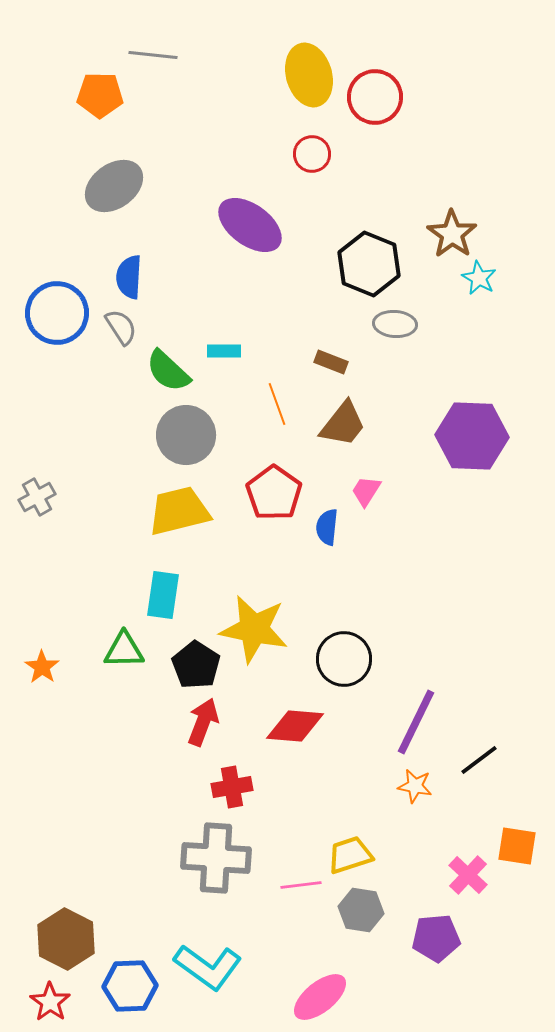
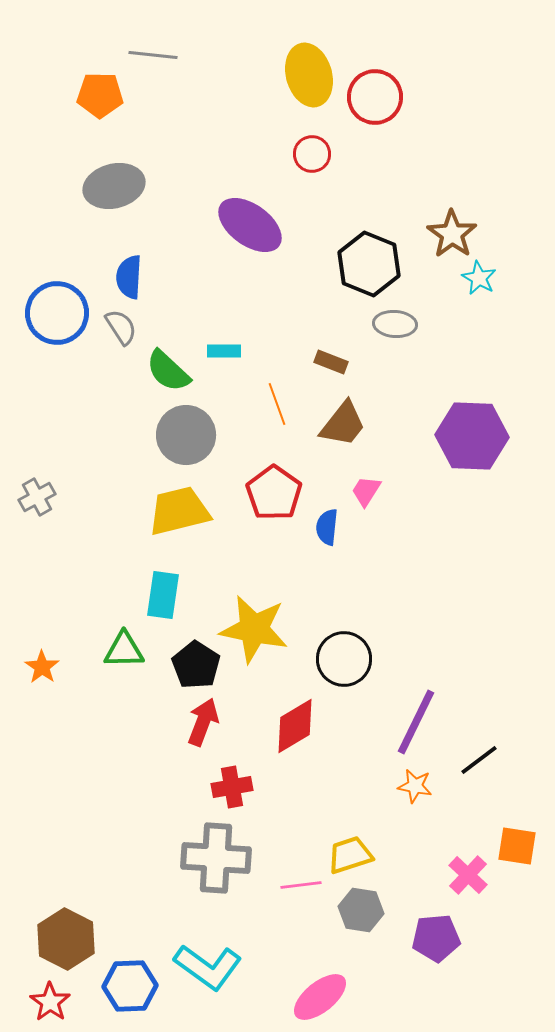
gray ellipse at (114, 186): rotated 22 degrees clockwise
red diamond at (295, 726): rotated 36 degrees counterclockwise
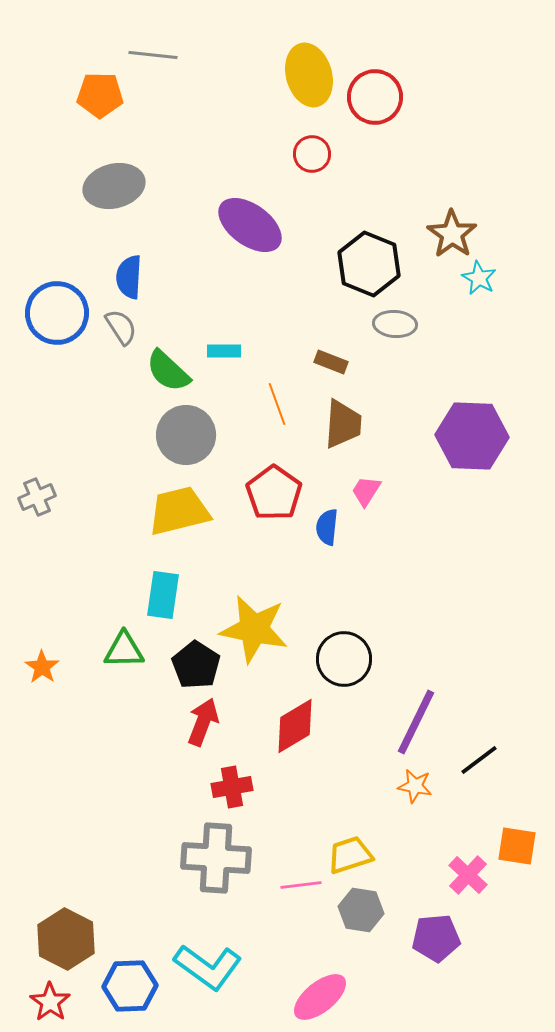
brown trapezoid at (343, 424): rotated 34 degrees counterclockwise
gray cross at (37, 497): rotated 6 degrees clockwise
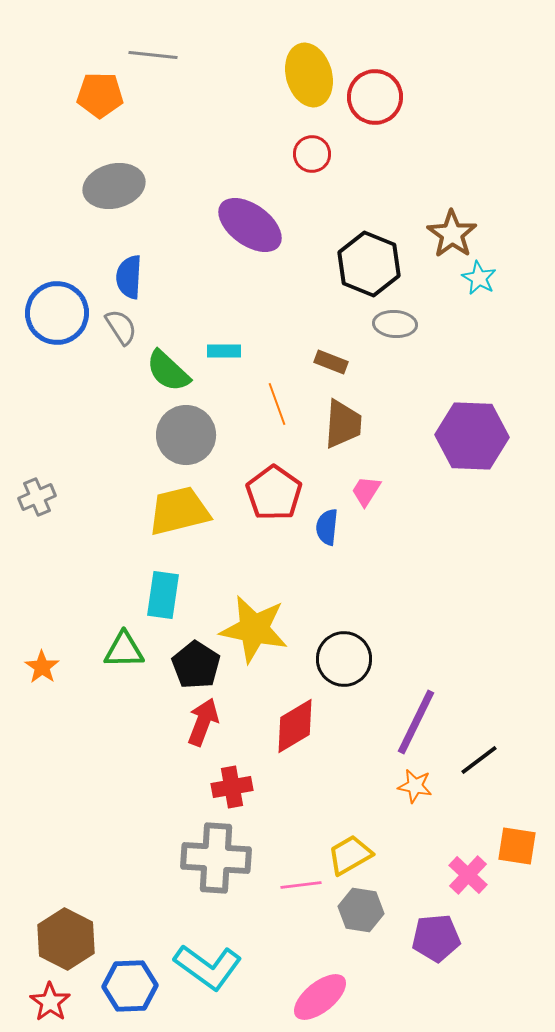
yellow trapezoid at (350, 855): rotated 12 degrees counterclockwise
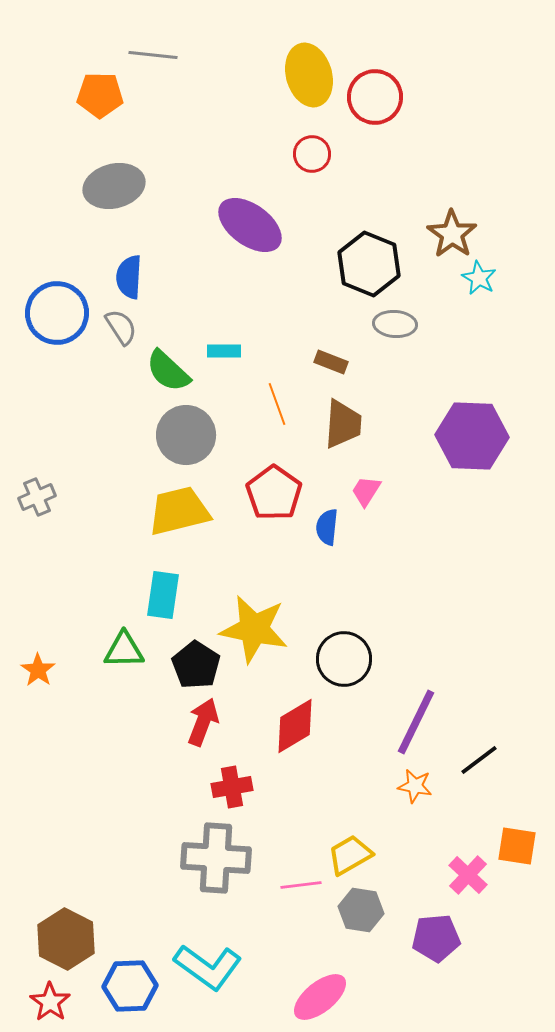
orange star at (42, 667): moved 4 px left, 3 px down
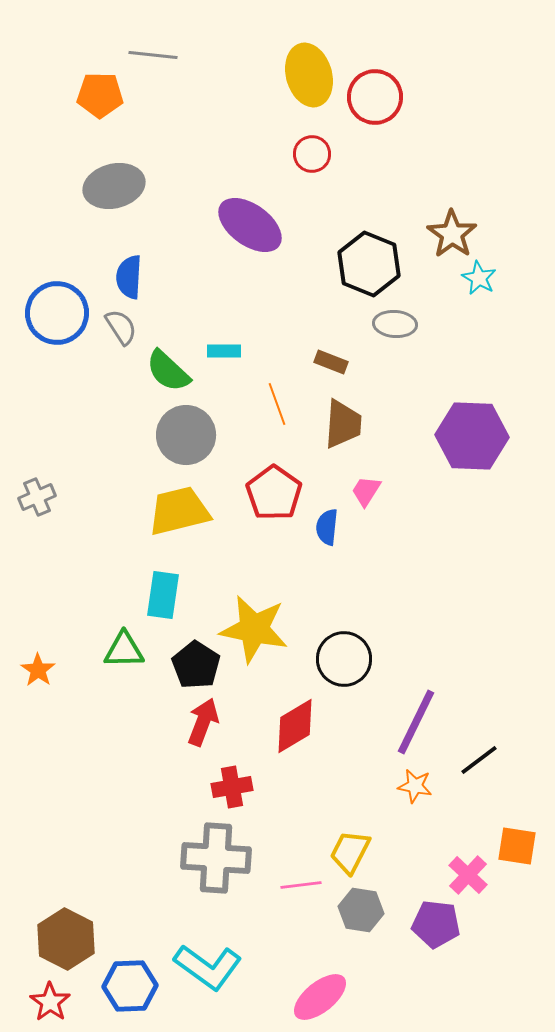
yellow trapezoid at (350, 855): moved 3 px up; rotated 33 degrees counterclockwise
purple pentagon at (436, 938): moved 14 px up; rotated 12 degrees clockwise
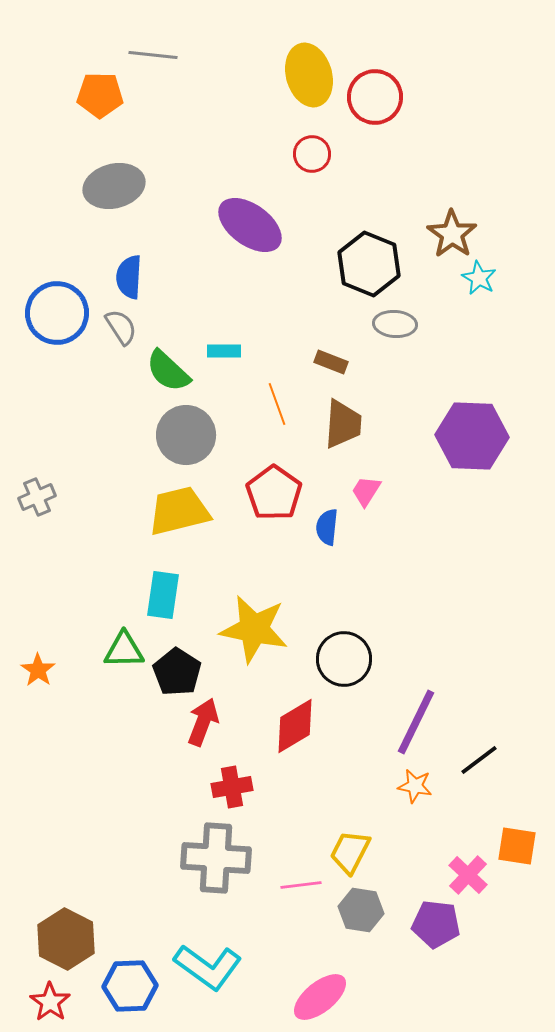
black pentagon at (196, 665): moved 19 px left, 7 px down
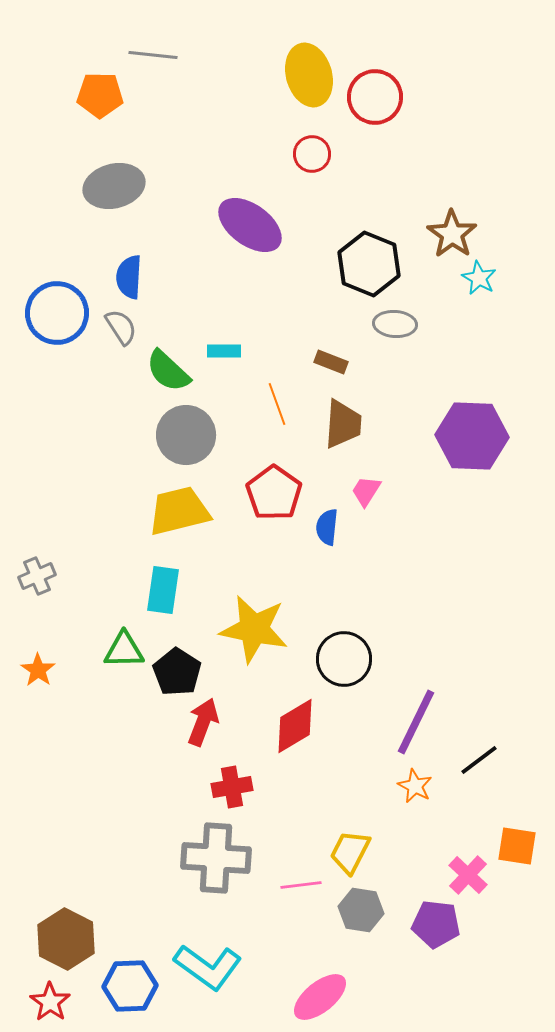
gray cross at (37, 497): moved 79 px down
cyan rectangle at (163, 595): moved 5 px up
orange star at (415, 786): rotated 16 degrees clockwise
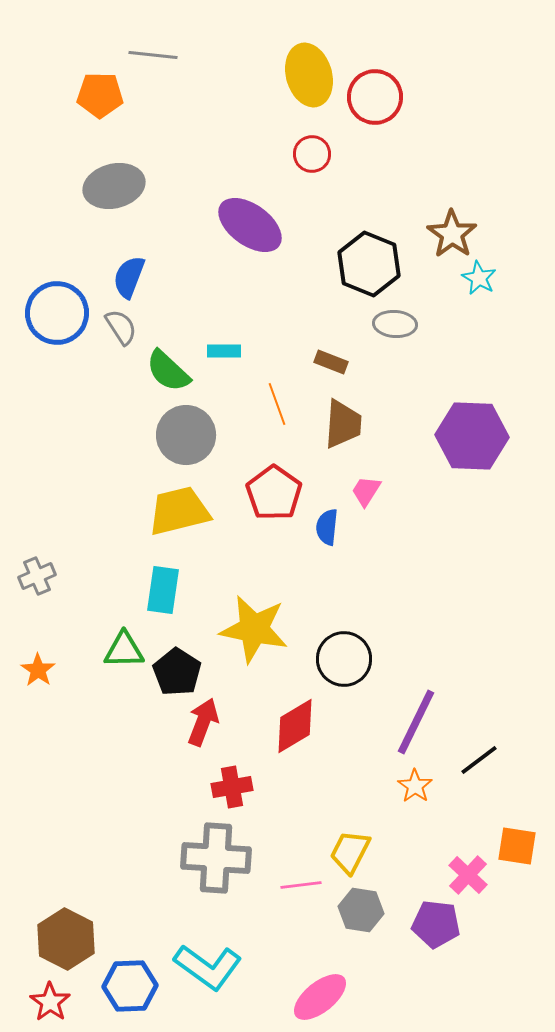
blue semicircle at (129, 277): rotated 18 degrees clockwise
orange star at (415, 786): rotated 8 degrees clockwise
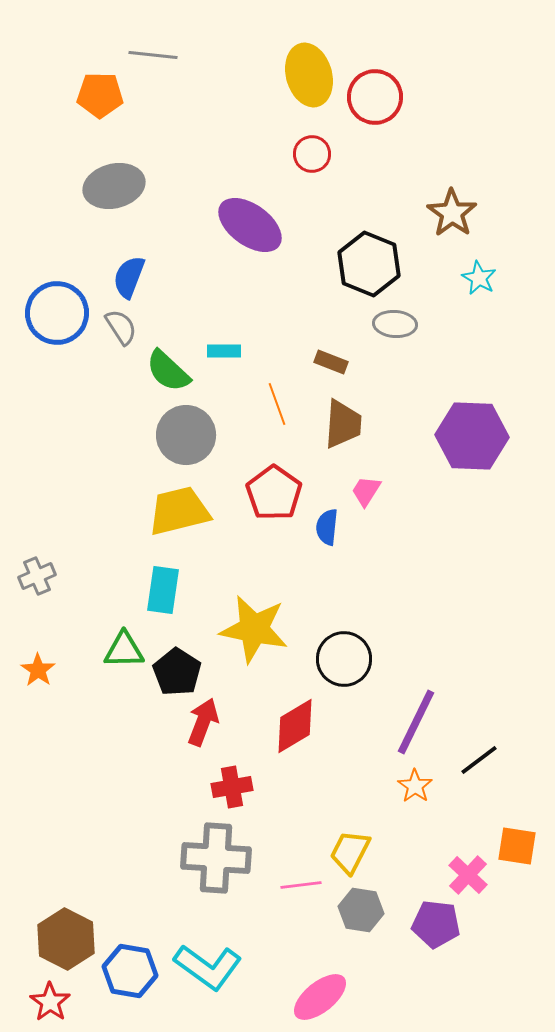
brown star at (452, 234): moved 21 px up
blue hexagon at (130, 986): moved 15 px up; rotated 12 degrees clockwise
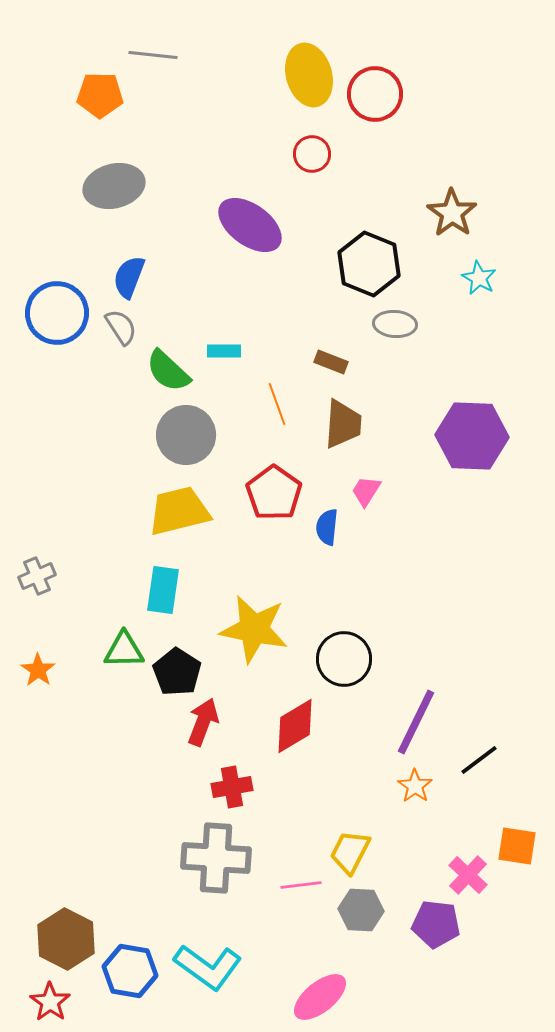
red circle at (375, 97): moved 3 px up
gray hexagon at (361, 910): rotated 6 degrees counterclockwise
